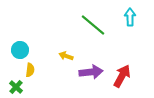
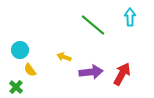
yellow arrow: moved 2 px left, 1 px down
yellow semicircle: rotated 136 degrees clockwise
red arrow: moved 2 px up
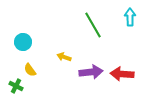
green line: rotated 20 degrees clockwise
cyan circle: moved 3 px right, 8 px up
red arrow: rotated 115 degrees counterclockwise
green cross: moved 1 px up; rotated 16 degrees counterclockwise
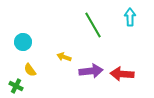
purple arrow: moved 1 px up
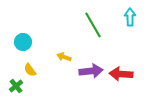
red arrow: moved 1 px left
green cross: rotated 24 degrees clockwise
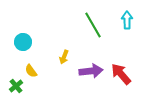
cyan arrow: moved 3 px left, 3 px down
yellow arrow: rotated 88 degrees counterclockwise
yellow semicircle: moved 1 px right, 1 px down
red arrow: rotated 45 degrees clockwise
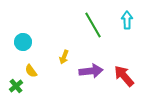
red arrow: moved 3 px right, 2 px down
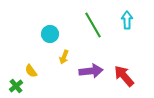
cyan circle: moved 27 px right, 8 px up
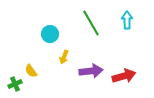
green line: moved 2 px left, 2 px up
red arrow: rotated 115 degrees clockwise
green cross: moved 1 px left, 2 px up; rotated 16 degrees clockwise
